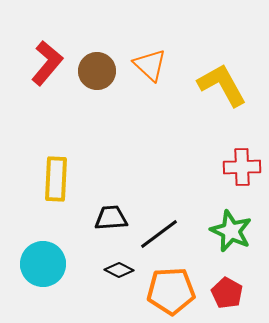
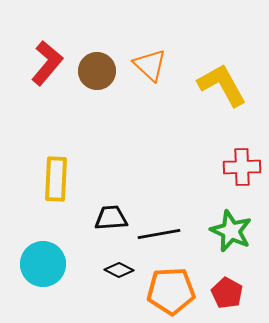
black line: rotated 27 degrees clockwise
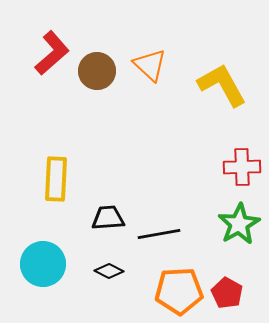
red L-shape: moved 5 px right, 10 px up; rotated 9 degrees clockwise
black trapezoid: moved 3 px left
green star: moved 8 px right, 7 px up; rotated 18 degrees clockwise
black diamond: moved 10 px left, 1 px down
orange pentagon: moved 8 px right
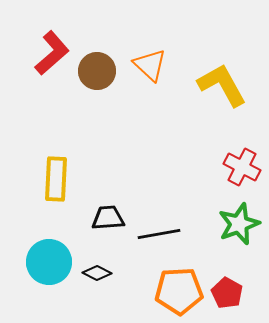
red cross: rotated 30 degrees clockwise
green star: rotated 9 degrees clockwise
cyan circle: moved 6 px right, 2 px up
black diamond: moved 12 px left, 2 px down
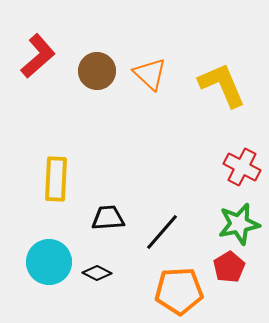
red L-shape: moved 14 px left, 3 px down
orange triangle: moved 9 px down
yellow L-shape: rotated 6 degrees clockwise
green star: rotated 9 degrees clockwise
black line: moved 3 px right, 2 px up; rotated 39 degrees counterclockwise
red pentagon: moved 2 px right, 26 px up; rotated 12 degrees clockwise
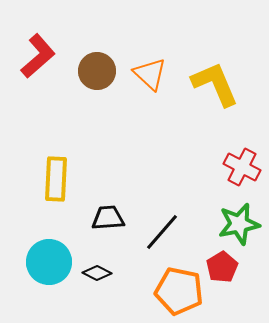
yellow L-shape: moved 7 px left, 1 px up
red pentagon: moved 7 px left
orange pentagon: rotated 15 degrees clockwise
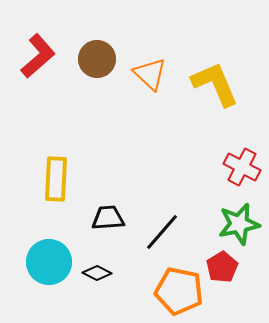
brown circle: moved 12 px up
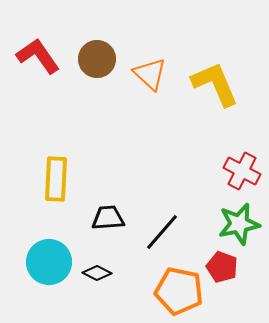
red L-shape: rotated 84 degrees counterclockwise
red cross: moved 4 px down
red pentagon: rotated 20 degrees counterclockwise
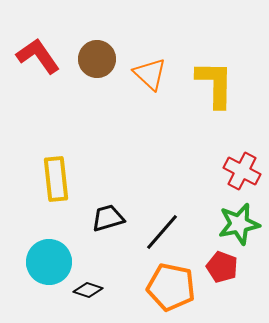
yellow L-shape: rotated 24 degrees clockwise
yellow rectangle: rotated 9 degrees counterclockwise
black trapezoid: rotated 12 degrees counterclockwise
black diamond: moved 9 px left, 17 px down; rotated 8 degrees counterclockwise
orange pentagon: moved 8 px left, 4 px up
